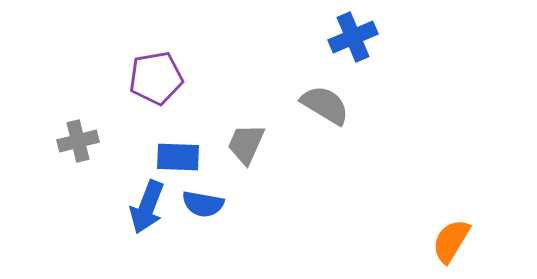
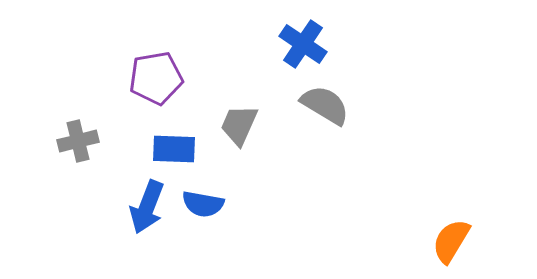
blue cross: moved 50 px left, 7 px down; rotated 33 degrees counterclockwise
gray trapezoid: moved 7 px left, 19 px up
blue rectangle: moved 4 px left, 8 px up
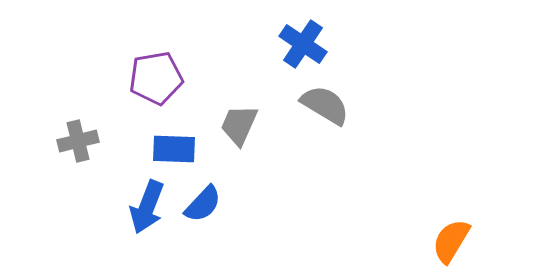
blue semicircle: rotated 57 degrees counterclockwise
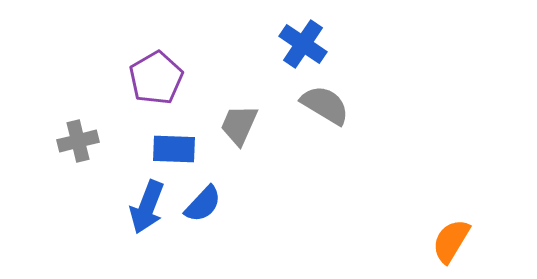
purple pentagon: rotated 20 degrees counterclockwise
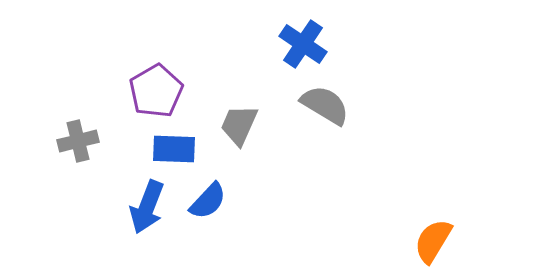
purple pentagon: moved 13 px down
blue semicircle: moved 5 px right, 3 px up
orange semicircle: moved 18 px left
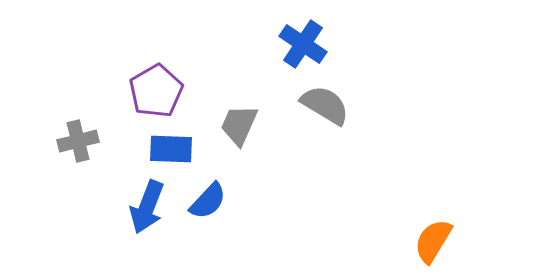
blue rectangle: moved 3 px left
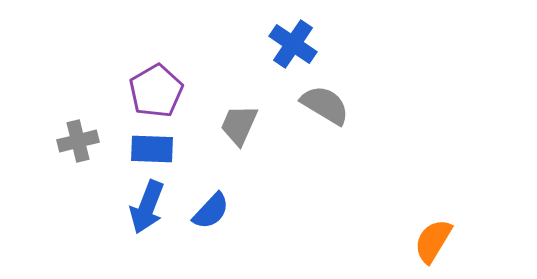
blue cross: moved 10 px left
blue rectangle: moved 19 px left
blue semicircle: moved 3 px right, 10 px down
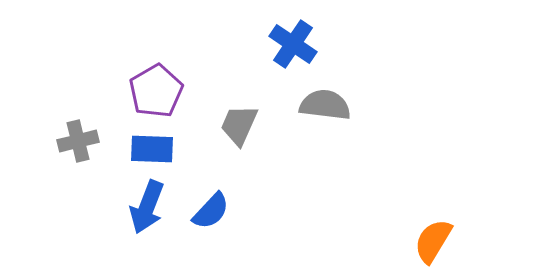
gray semicircle: rotated 24 degrees counterclockwise
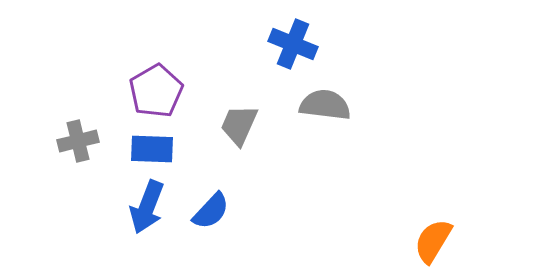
blue cross: rotated 12 degrees counterclockwise
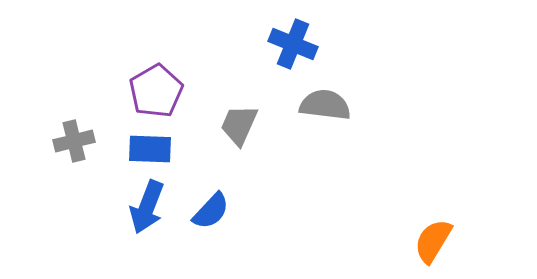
gray cross: moved 4 px left
blue rectangle: moved 2 px left
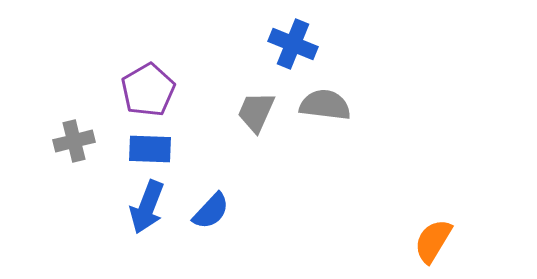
purple pentagon: moved 8 px left, 1 px up
gray trapezoid: moved 17 px right, 13 px up
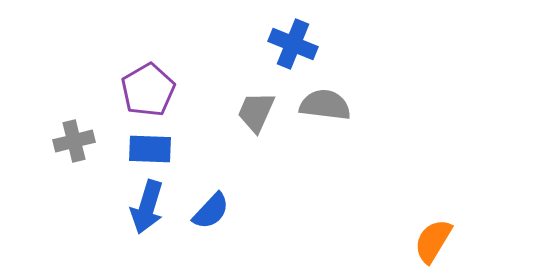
blue arrow: rotated 4 degrees counterclockwise
